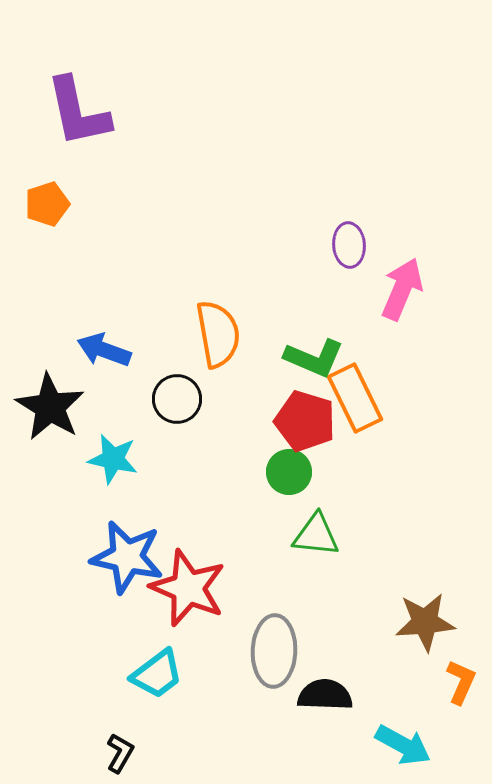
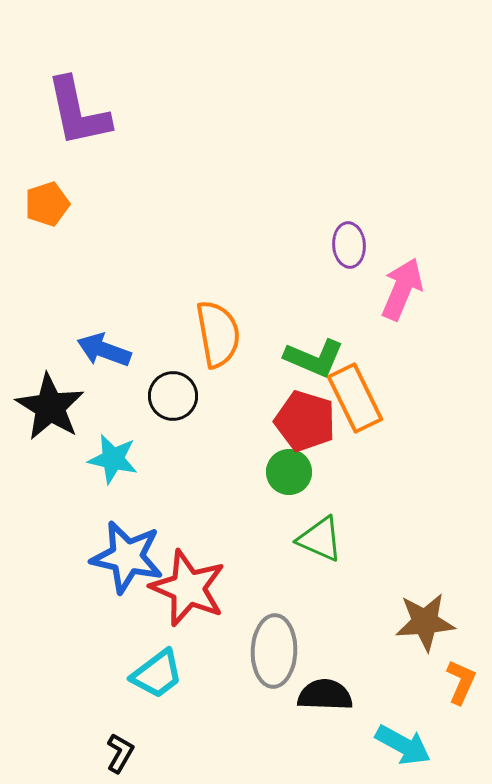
black circle: moved 4 px left, 3 px up
green triangle: moved 4 px right, 4 px down; rotated 18 degrees clockwise
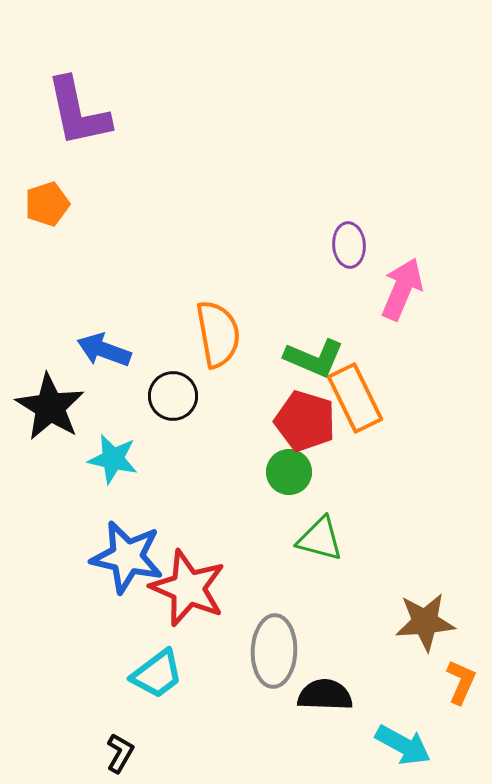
green triangle: rotated 9 degrees counterclockwise
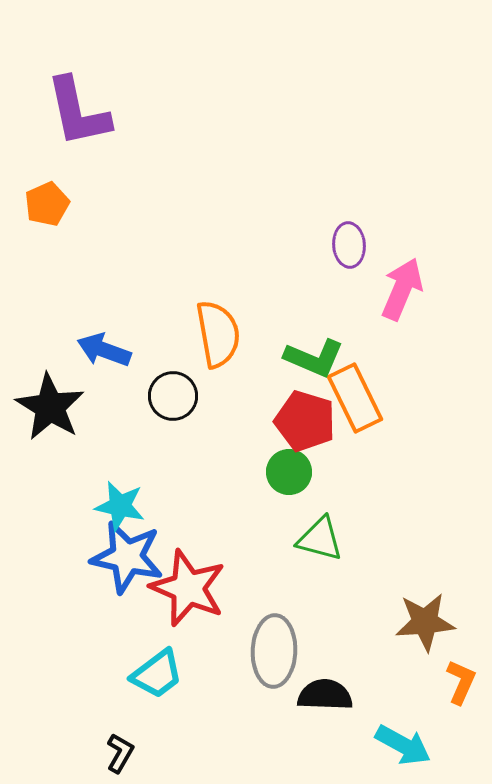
orange pentagon: rotated 6 degrees counterclockwise
cyan star: moved 7 px right, 47 px down
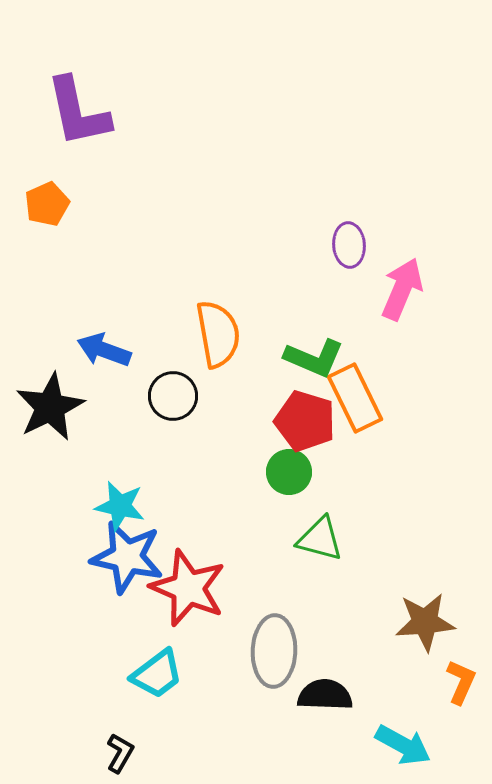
black star: rotated 14 degrees clockwise
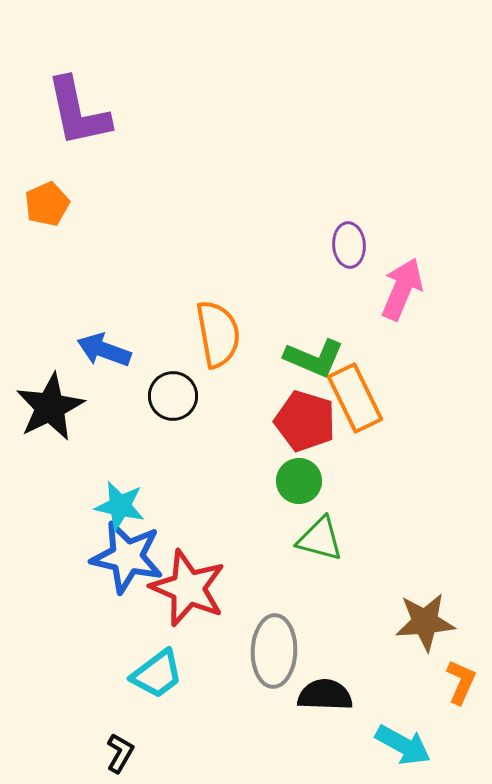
green circle: moved 10 px right, 9 px down
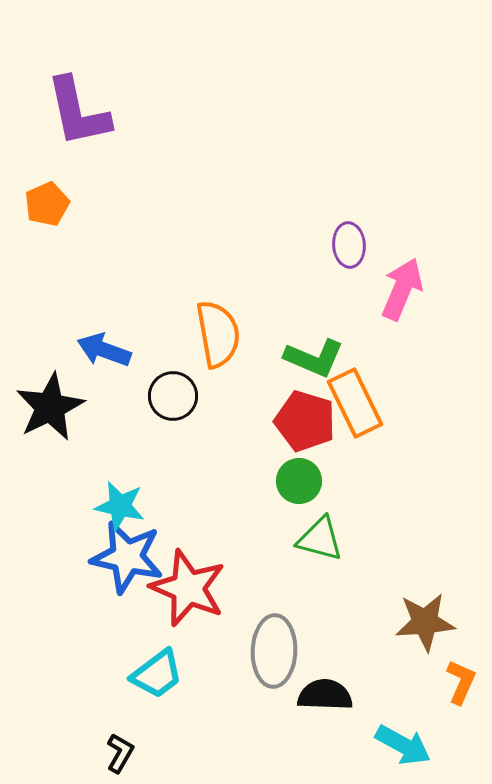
orange rectangle: moved 5 px down
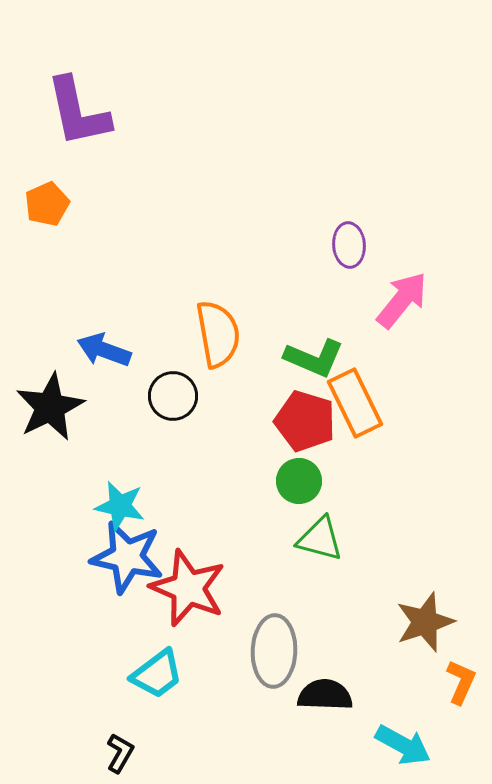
pink arrow: moved 11 px down; rotated 16 degrees clockwise
brown star: rotated 14 degrees counterclockwise
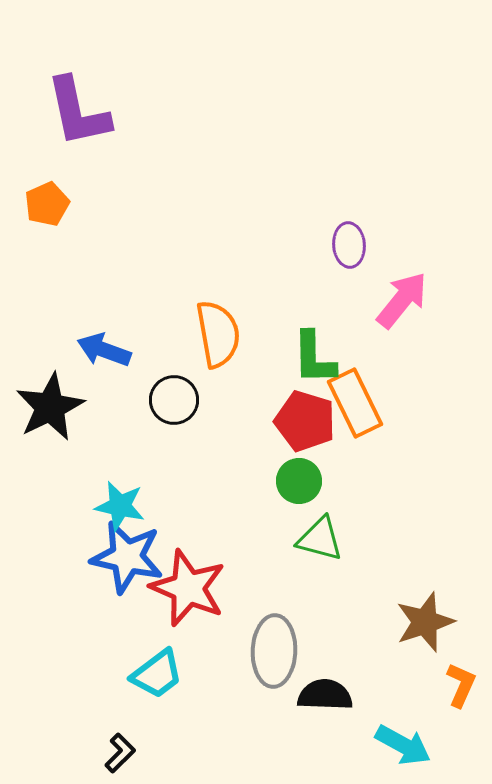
green L-shape: rotated 66 degrees clockwise
black circle: moved 1 px right, 4 px down
orange L-shape: moved 3 px down
black L-shape: rotated 15 degrees clockwise
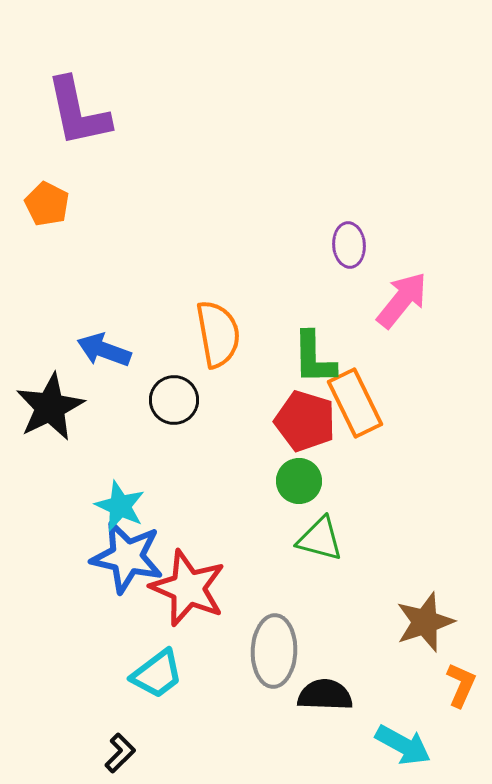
orange pentagon: rotated 21 degrees counterclockwise
cyan star: rotated 12 degrees clockwise
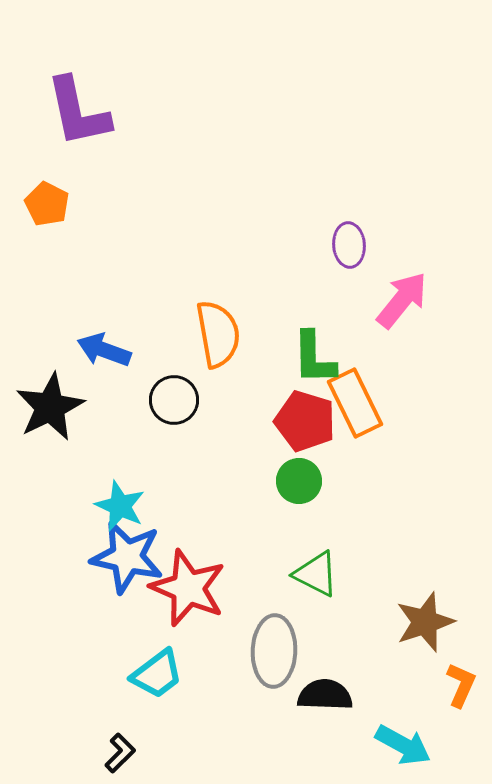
green triangle: moved 4 px left, 35 px down; rotated 12 degrees clockwise
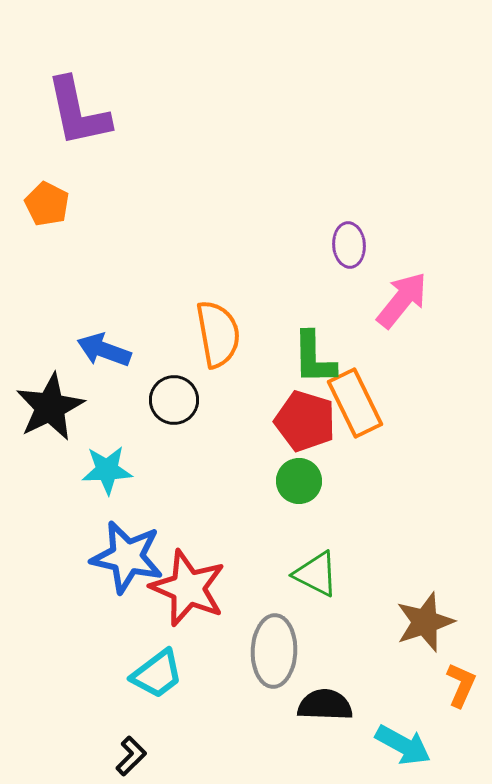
cyan star: moved 13 px left, 36 px up; rotated 27 degrees counterclockwise
black semicircle: moved 10 px down
black L-shape: moved 11 px right, 3 px down
